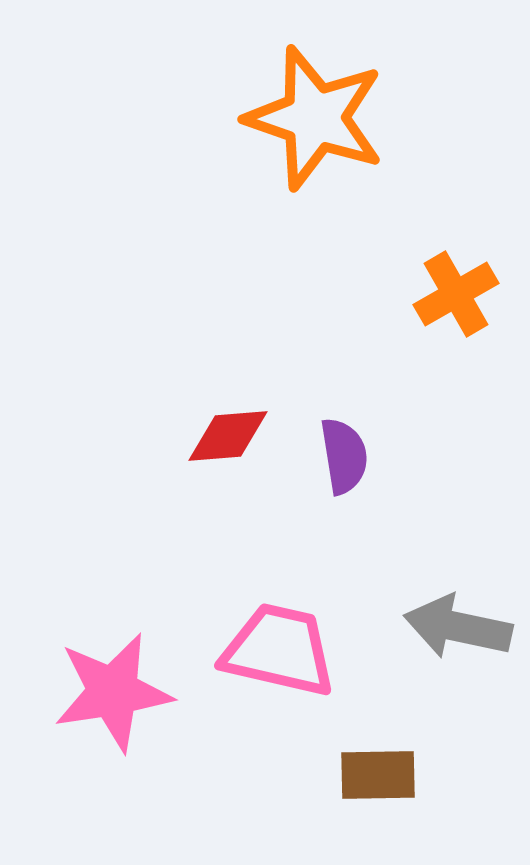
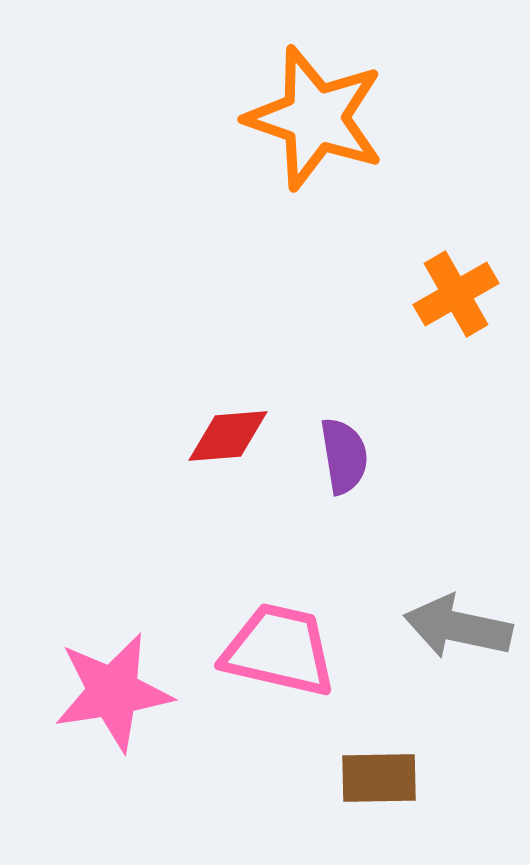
brown rectangle: moved 1 px right, 3 px down
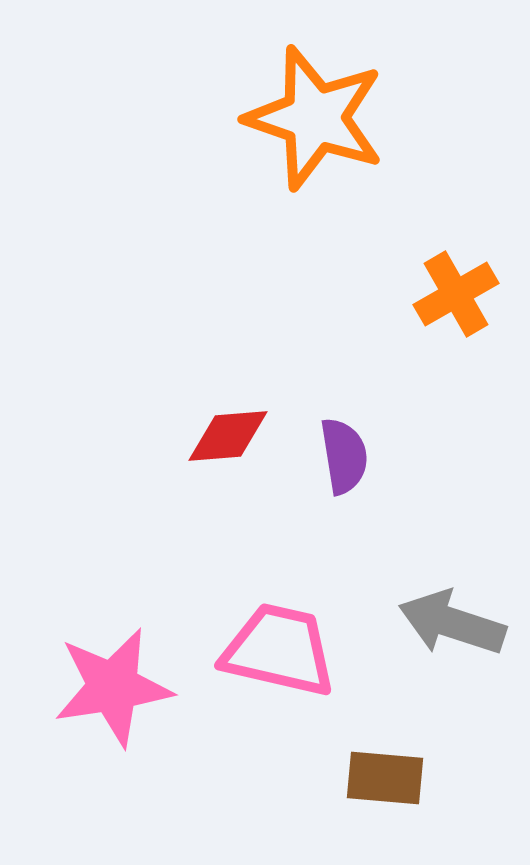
gray arrow: moved 6 px left, 4 px up; rotated 6 degrees clockwise
pink star: moved 5 px up
brown rectangle: moved 6 px right; rotated 6 degrees clockwise
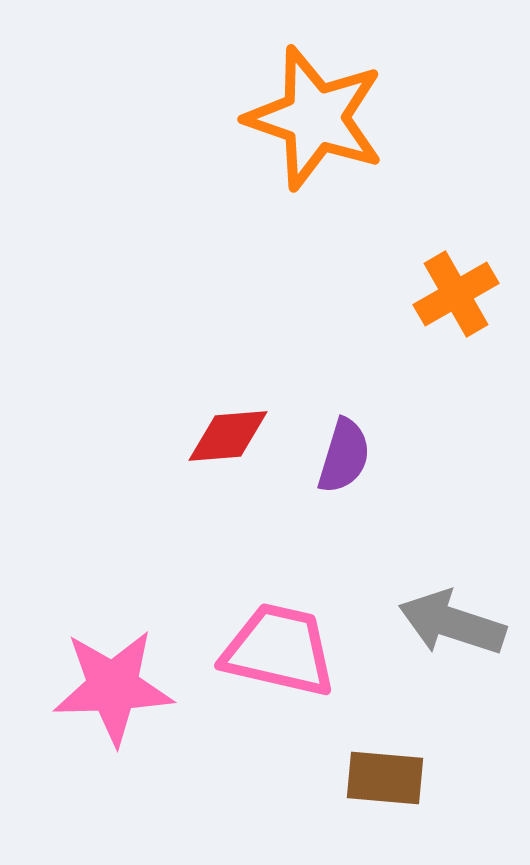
purple semicircle: rotated 26 degrees clockwise
pink star: rotated 7 degrees clockwise
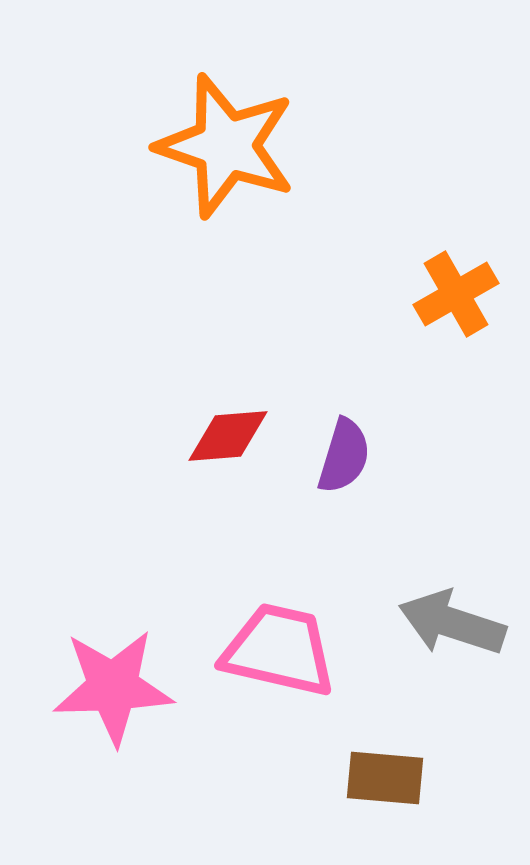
orange star: moved 89 px left, 28 px down
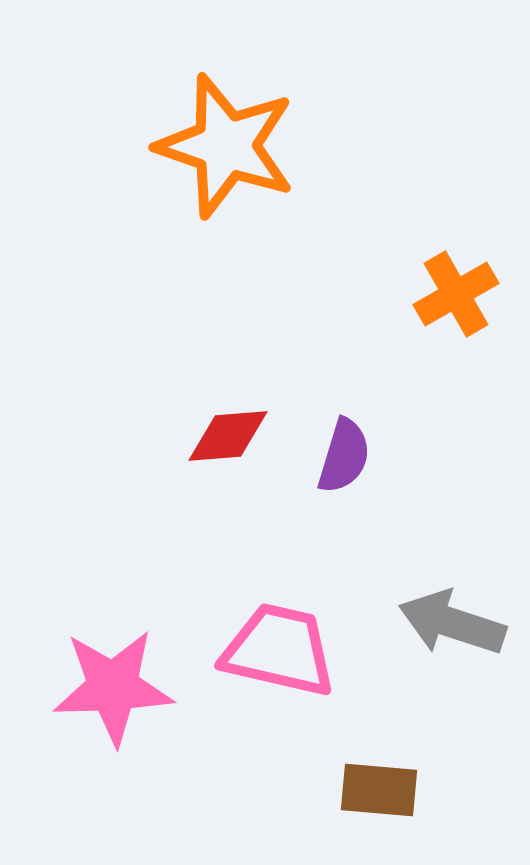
brown rectangle: moved 6 px left, 12 px down
